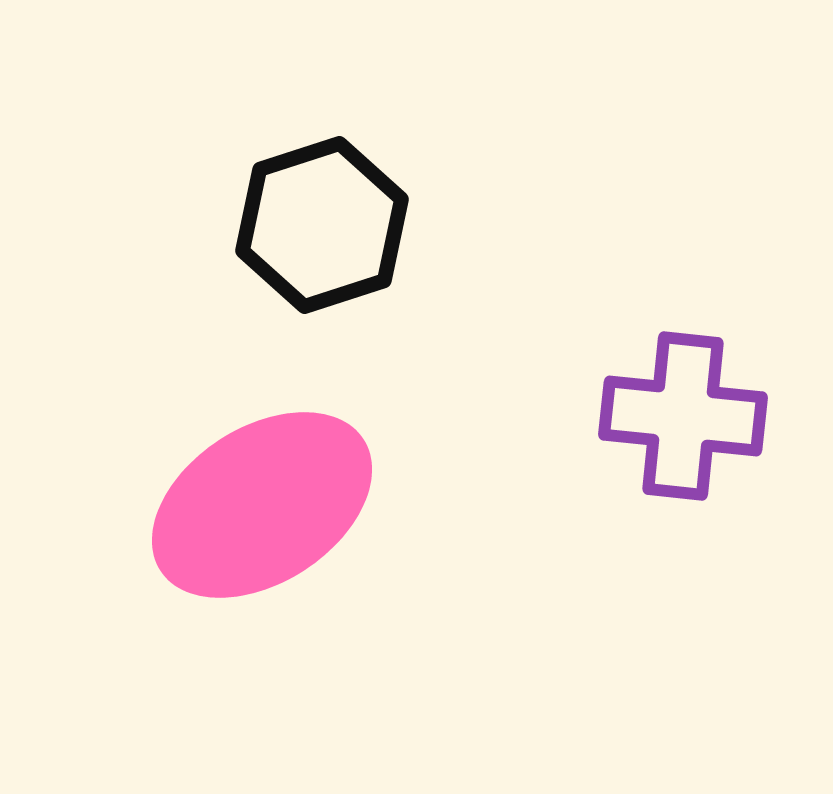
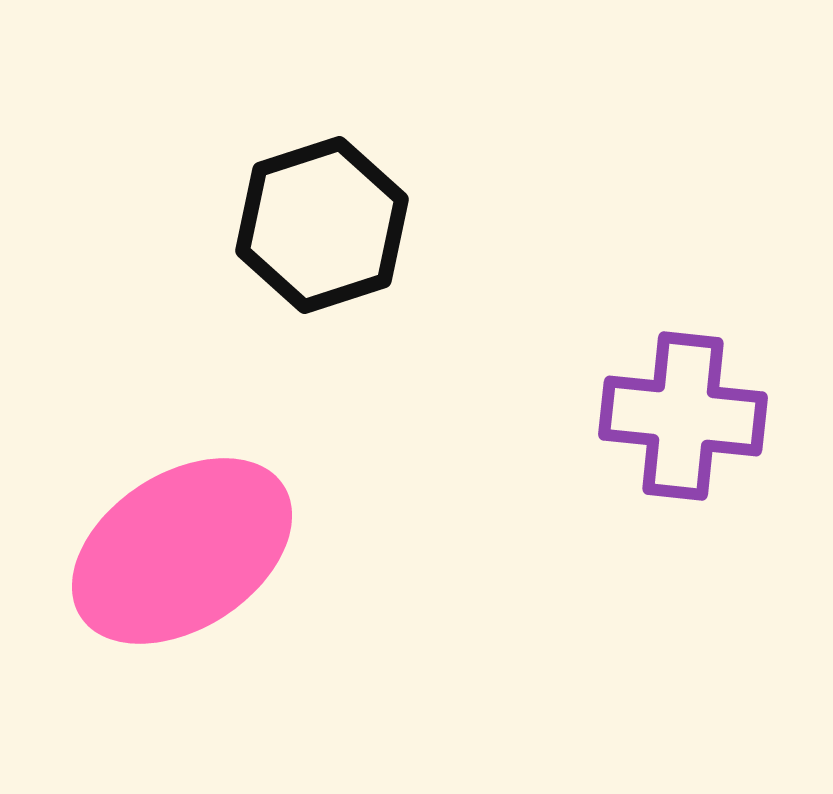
pink ellipse: moved 80 px left, 46 px down
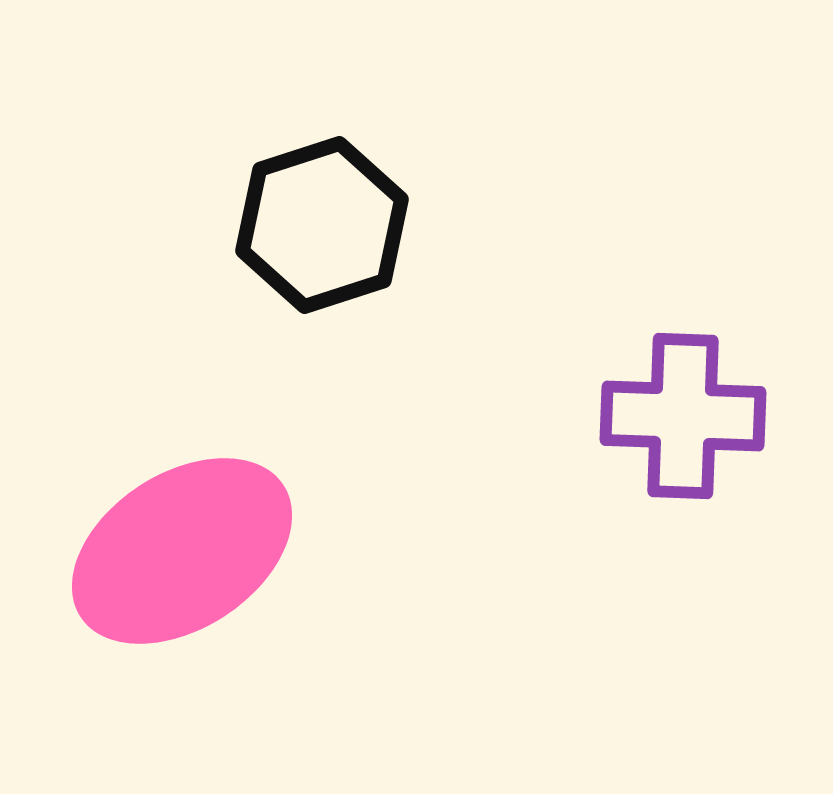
purple cross: rotated 4 degrees counterclockwise
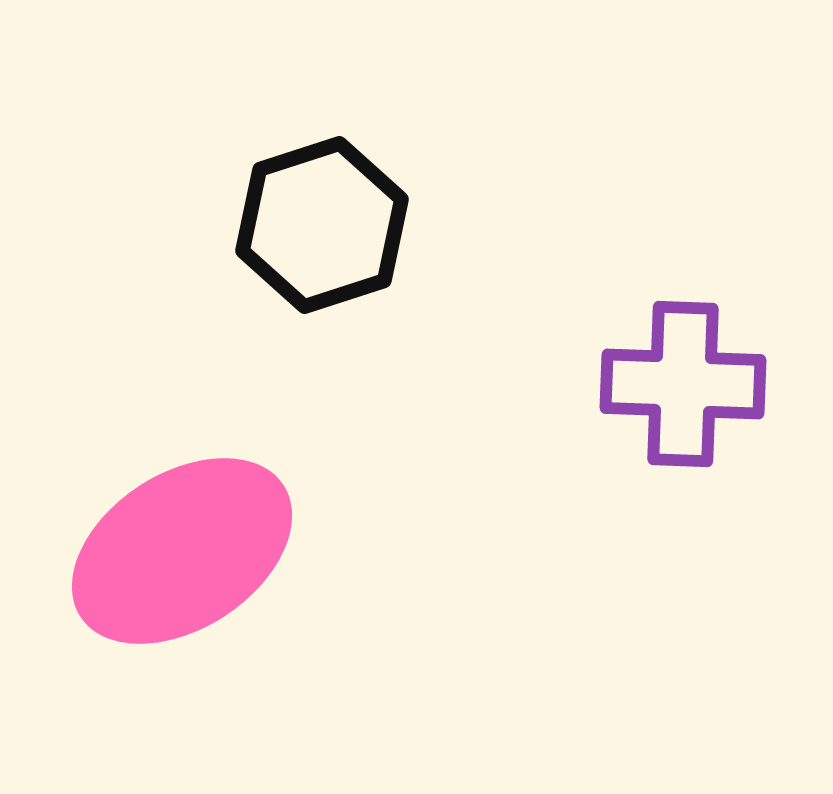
purple cross: moved 32 px up
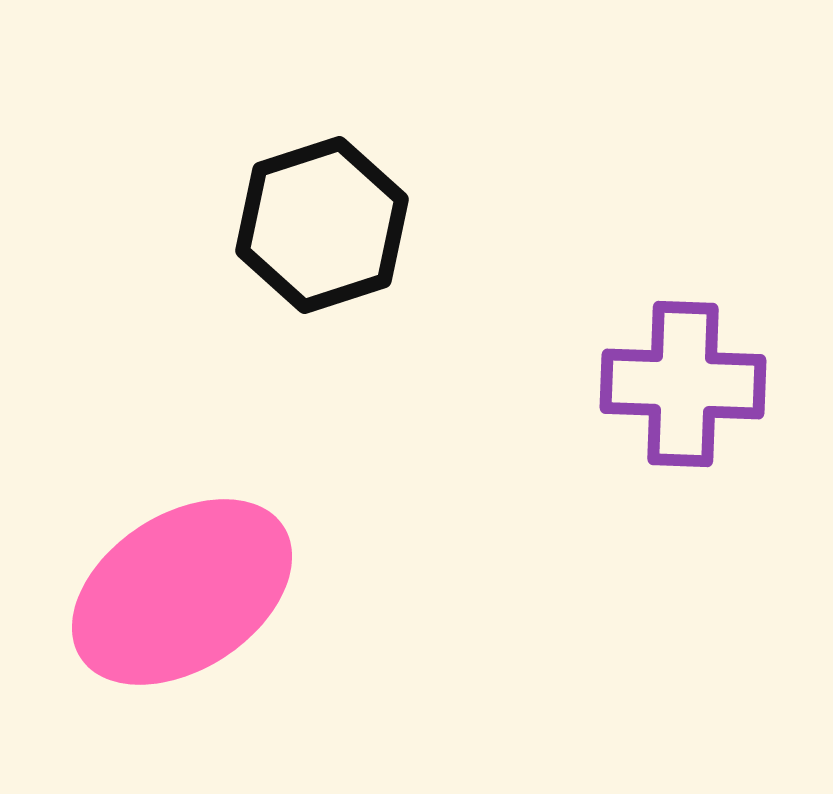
pink ellipse: moved 41 px down
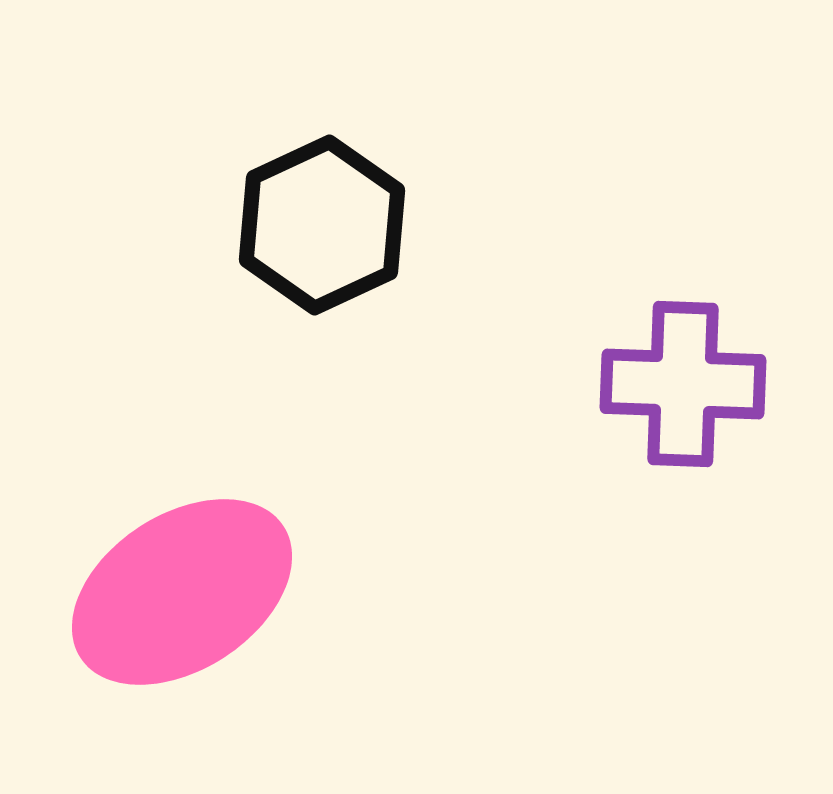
black hexagon: rotated 7 degrees counterclockwise
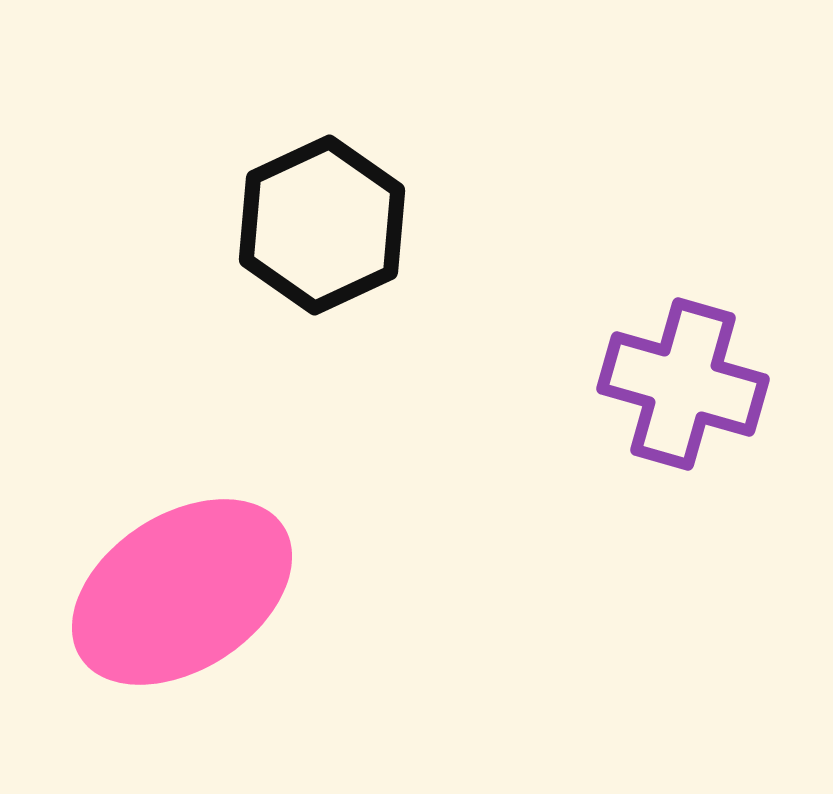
purple cross: rotated 14 degrees clockwise
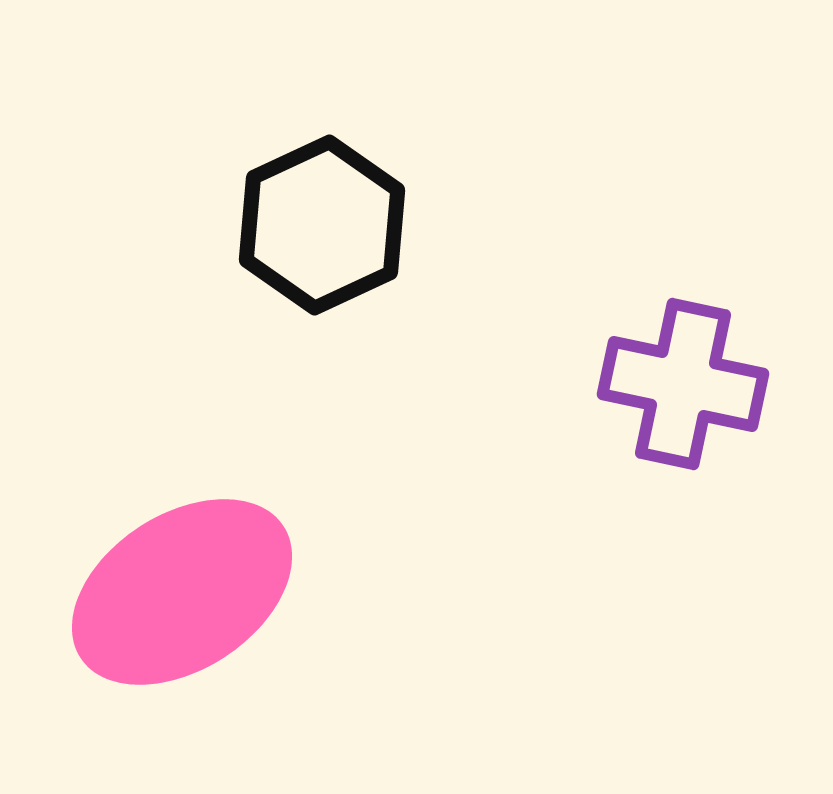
purple cross: rotated 4 degrees counterclockwise
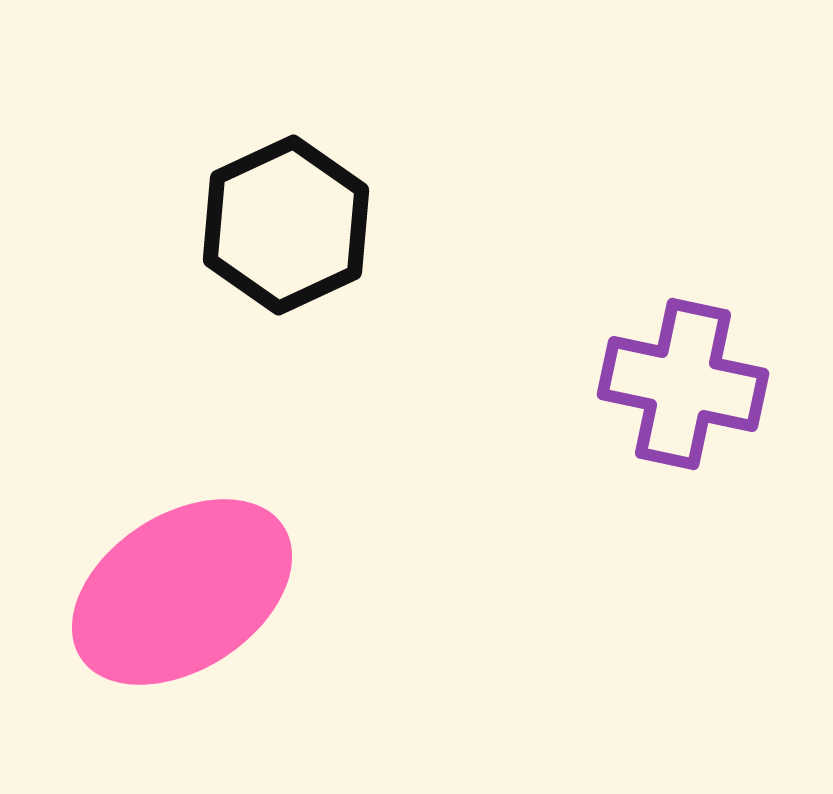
black hexagon: moved 36 px left
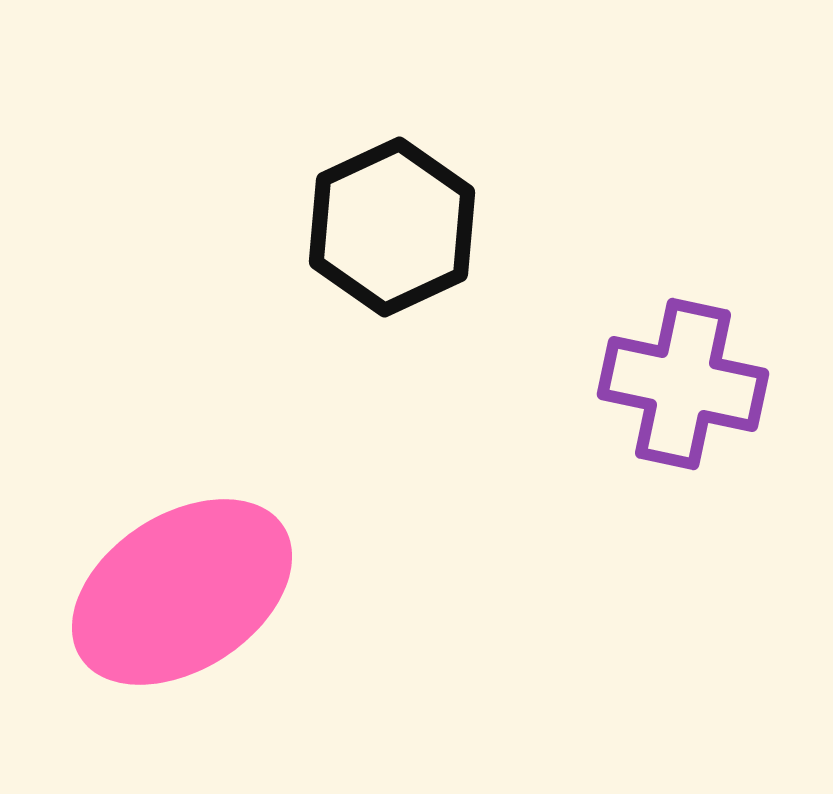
black hexagon: moved 106 px right, 2 px down
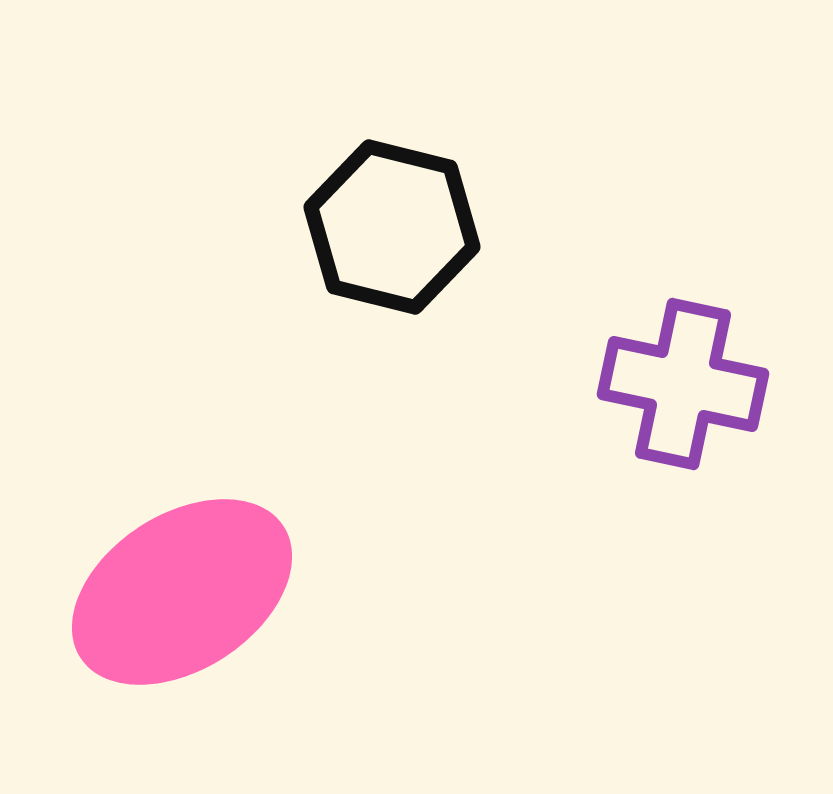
black hexagon: rotated 21 degrees counterclockwise
